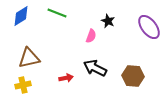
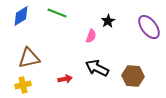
black star: rotated 16 degrees clockwise
black arrow: moved 2 px right
red arrow: moved 1 px left, 1 px down
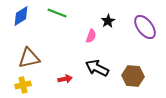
purple ellipse: moved 4 px left
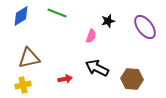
black star: rotated 16 degrees clockwise
brown hexagon: moved 1 px left, 3 px down
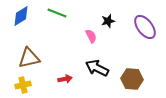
pink semicircle: rotated 48 degrees counterclockwise
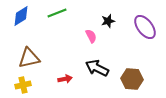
green line: rotated 42 degrees counterclockwise
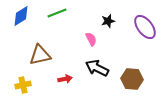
pink semicircle: moved 3 px down
brown triangle: moved 11 px right, 3 px up
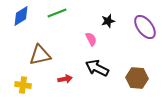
brown hexagon: moved 5 px right, 1 px up
yellow cross: rotated 21 degrees clockwise
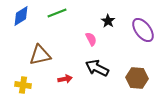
black star: rotated 24 degrees counterclockwise
purple ellipse: moved 2 px left, 3 px down
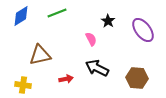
red arrow: moved 1 px right
